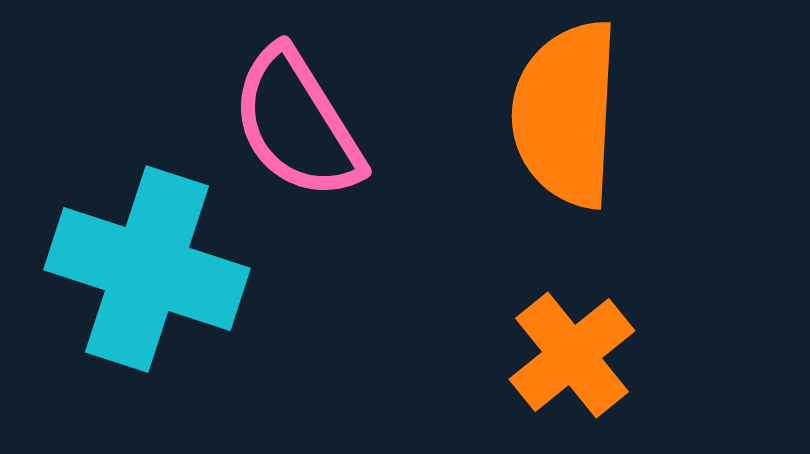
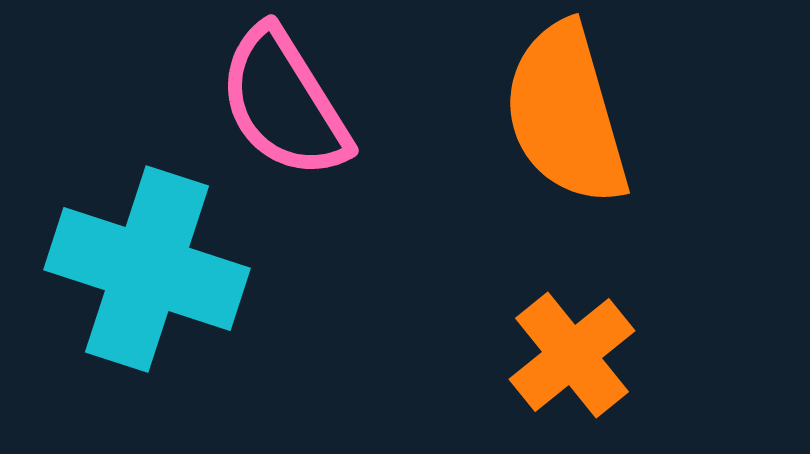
orange semicircle: rotated 19 degrees counterclockwise
pink semicircle: moved 13 px left, 21 px up
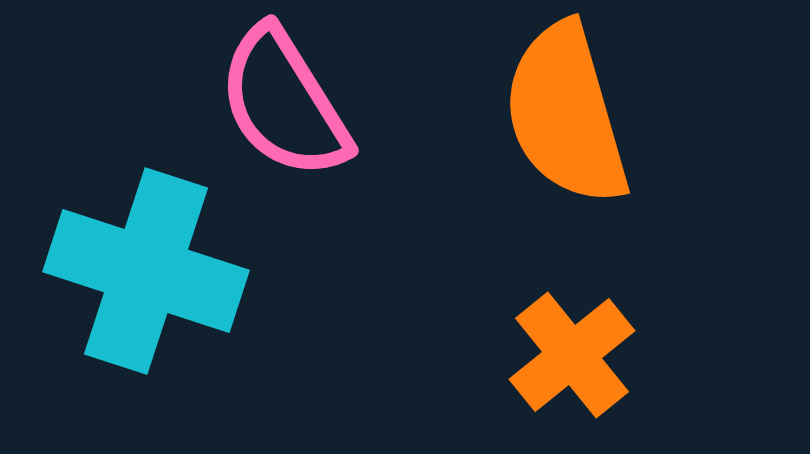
cyan cross: moved 1 px left, 2 px down
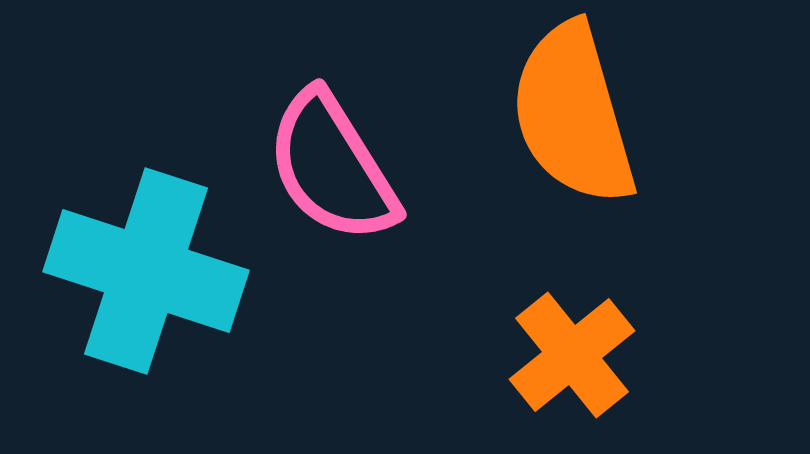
pink semicircle: moved 48 px right, 64 px down
orange semicircle: moved 7 px right
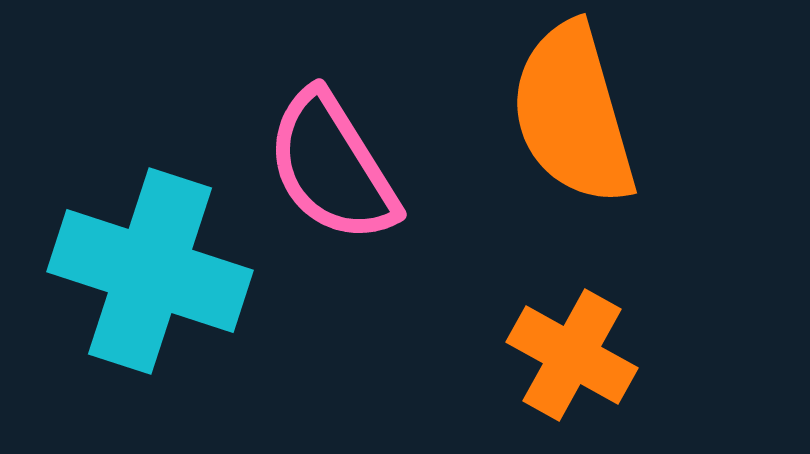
cyan cross: moved 4 px right
orange cross: rotated 22 degrees counterclockwise
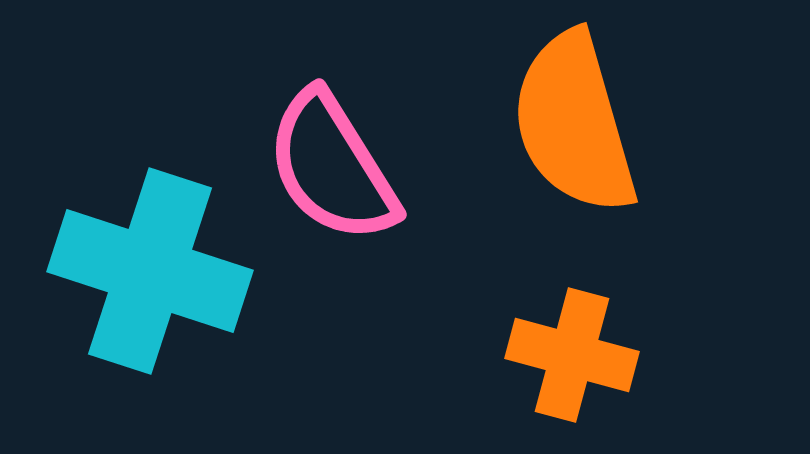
orange semicircle: moved 1 px right, 9 px down
orange cross: rotated 14 degrees counterclockwise
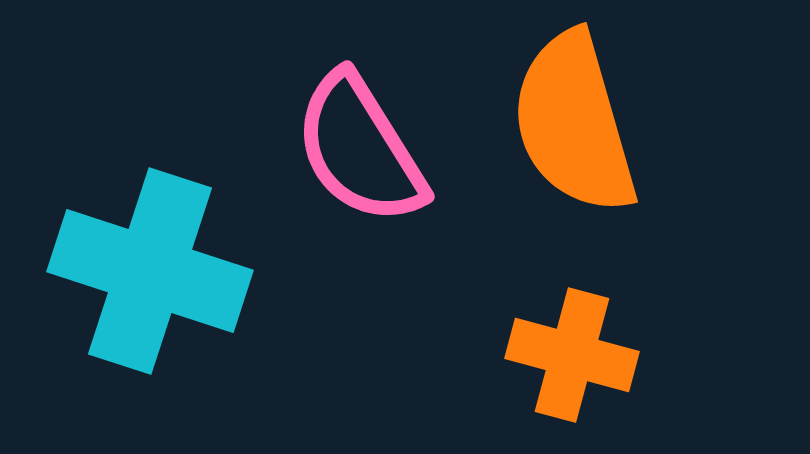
pink semicircle: moved 28 px right, 18 px up
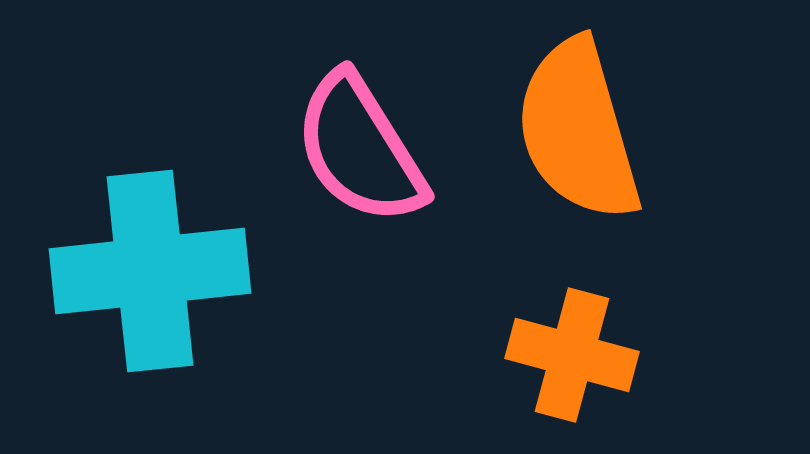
orange semicircle: moved 4 px right, 7 px down
cyan cross: rotated 24 degrees counterclockwise
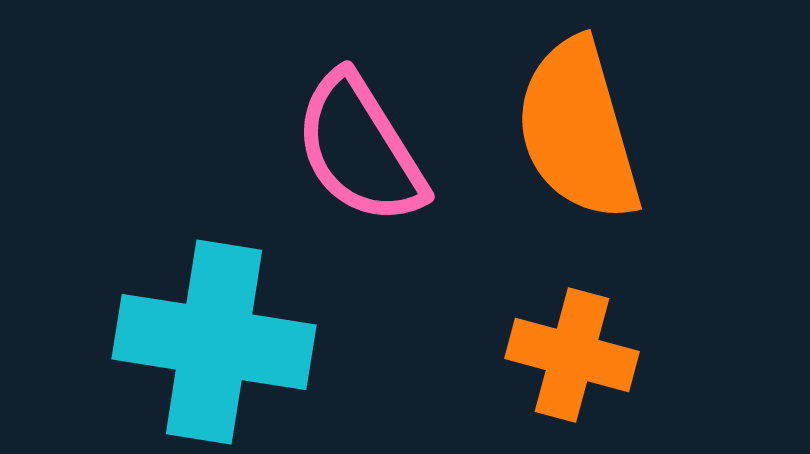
cyan cross: moved 64 px right, 71 px down; rotated 15 degrees clockwise
